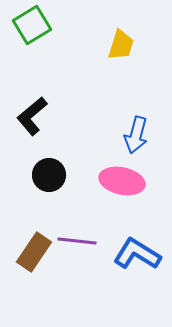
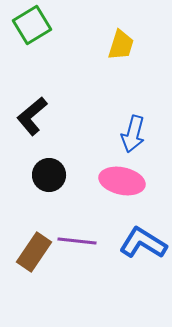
blue arrow: moved 3 px left, 1 px up
blue L-shape: moved 6 px right, 11 px up
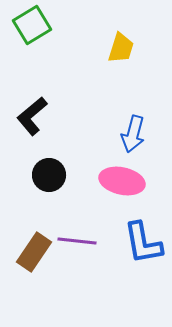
yellow trapezoid: moved 3 px down
blue L-shape: rotated 132 degrees counterclockwise
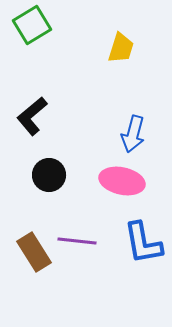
brown rectangle: rotated 66 degrees counterclockwise
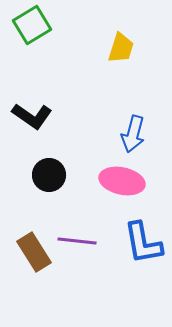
black L-shape: rotated 105 degrees counterclockwise
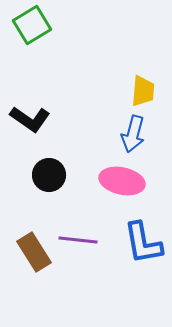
yellow trapezoid: moved 22 px right, 43 px down; rotated 12 degrees counterclockwise
black L-shape: moved 2 px left, 3 px down
purple line: moved 1 px right, 1 px up
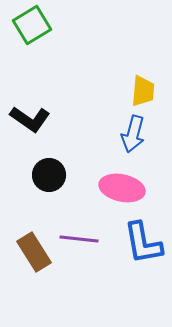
pink ellipse: moved 7 px down
purple line: moved 1 px right, 1 px up
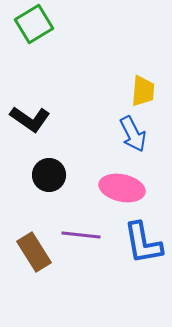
green square: moved 2 px right, 1 px up
blue arrow: rotated 42 degrees counterclockwise
purple line: moved 2 px right, 4 px up
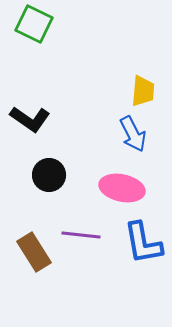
green square: rotated 33 degrees counterclockwise
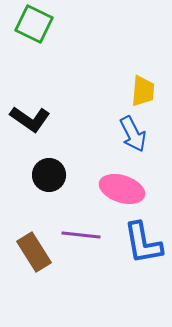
pink ellipse: moved 1 px down; rotated 6 degrees clockwise
